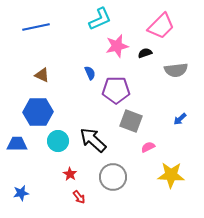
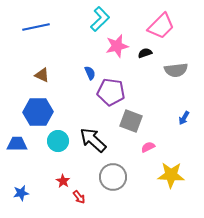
cyan L-shape: rotated 20 degrees counterclockwise
purple pentagon: moved 5 px left, 2 px down; rotated 8 degrees clockwise
blue arrow: moved 4 px right, 1 px up; rotated 16 degrees counterclockwise
red star: moved 7 px left, 7 px down
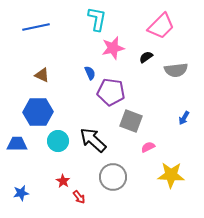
cyan L-shape: moved 3 px left; rotated 35 degrees counterclockwise
pink star: moved 4 px left, 2 px down
black semicircle: moved 1 px right, 4 px down; rotated 16 degrees counterclockwise
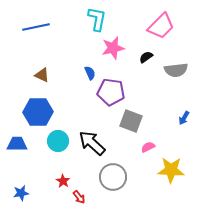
black arrow: moved 1 px left, 3 px down
yellow star: moved 5 px up
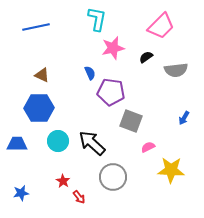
blue hexagon: moved 1 px right, 4 px up
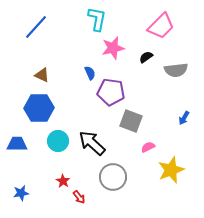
blue line: rotated 36 degrees counterclockwise
yellow star: rotated 24 degrees counterclockwise
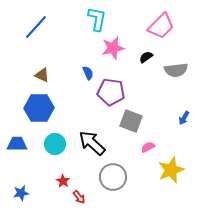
blue semicircle: moved 2 px left
cyan circle: moved 3 px left, 3 px down
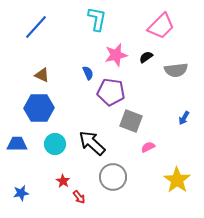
pink star: moved 3 px right, 7 px down
yellow star: moved 6 px right, 10 px down; rotated 16 degrees counterclockwise
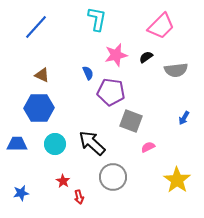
red arrow: rotated 24 degrees clockwise
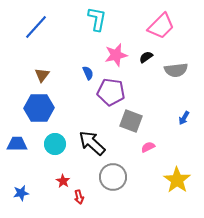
brown triangle: rotated 42 degrees clockwise
